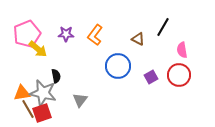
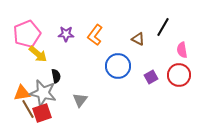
yellow arrow: moved 5 px down
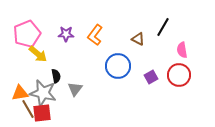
orange triangle: moved 2 px left
gray triangle: moved 5 px left, 11 px up
red square: rotated 12 degrees clockwise
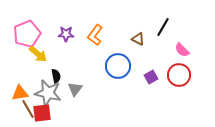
pink semicircle: rotated 35 degrees counterclockwise
gray star: moved 5 px right
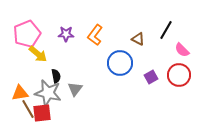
black line: moved 3 px right, 3 px down
blue circle: moved 2 px right, 3 px up
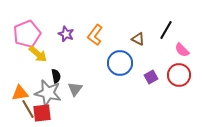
purple star: rotated 21 degrees clockwise
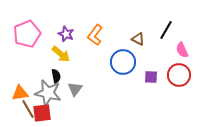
pink semicircle: rotated 21 degrees clockwise
yellow arrow: moved 23 px right
blue circle: moved 3 px right, 1 px up
purple square: rotated 32 degrees clockwise
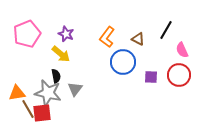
orange L-shape: moved 12 px right, 2 px down
orange triangle: moved 3 px left
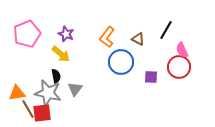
blue circle: moved 2 px left
red circle: moved 8 px up
